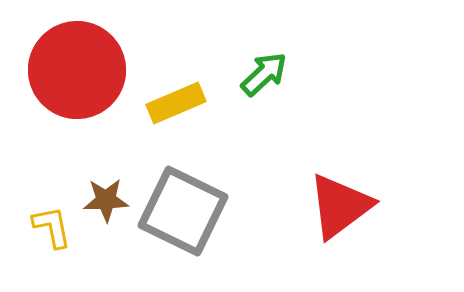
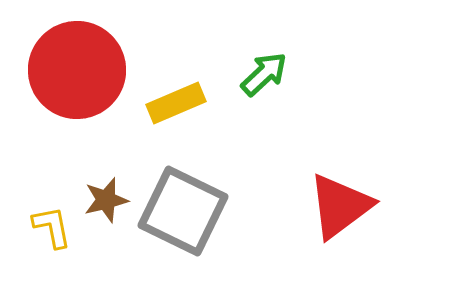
brown star: rotated 12 degrees counterclockwise
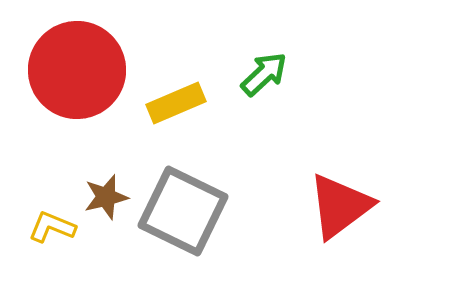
brown star: moved 3 px up
yellow L-shape: rotated 57 degrees counterclockwise
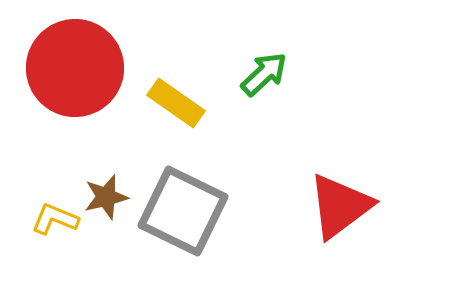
red circle: moved 2 px left, 2 px up
yellow rectangle: rotated 58 degrees clockwise
yellow L-shape: moved 3 px right, 8 px up
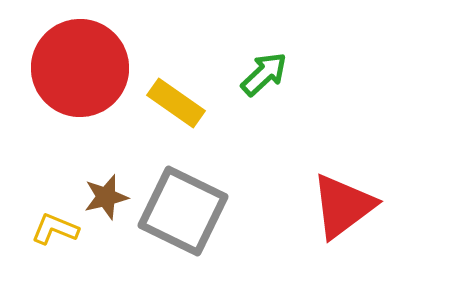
red circle: moved 5 px right
red triangle: moved 3 px right
yellow L-shape: moved 10 px down
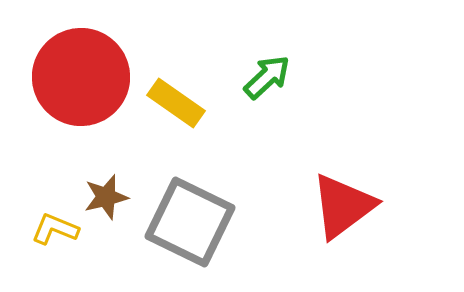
red circle: moved 1 px right, 9 px down
green arrow: moved 3 px right, 3 px down
gray square: moved 7 px right, 11 px down
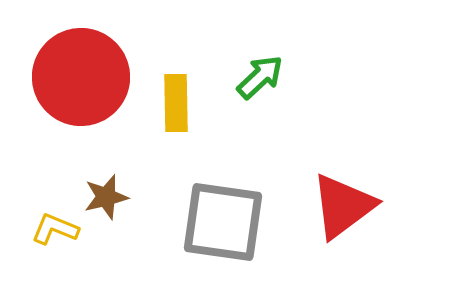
green arrow: moved 7 px left
yellow rectangle: rotated 54 degrees clockwise
gray square: moved 33 px right; rotated 18 degrees counterclockwise
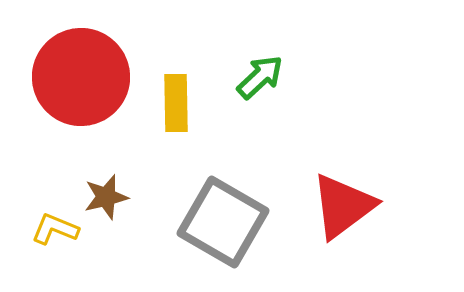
gray square: rotated 22 degrees clockwise
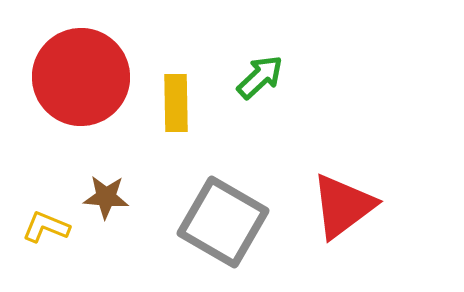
brown star: rotated 18 degrees clockwise
yellow L-shape: moved 9 px left, 2 px up
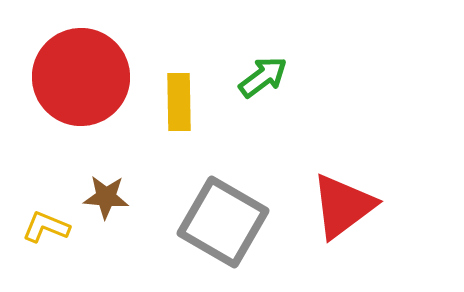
green arrow: moved 3 px right; rotated 6 degrees clockwise
yellow rectangle: moved 3 px right, 1 px up
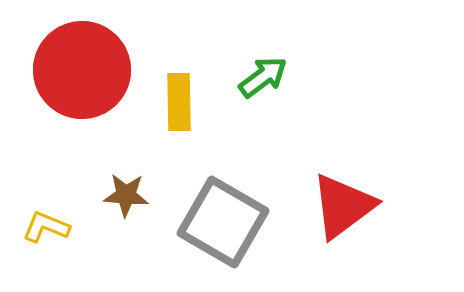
red circle: moved 1 px right, 7 px up
brown star: moved 20 px right, 2 px up
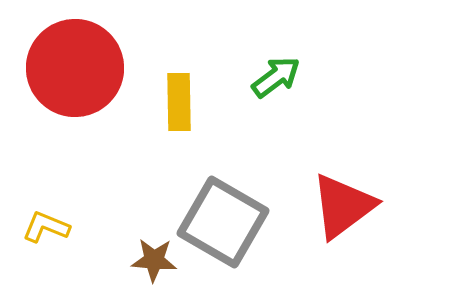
red circle: moved 7 px left, 2 px up
green arrow: moved 13 px right
brown star: moved 28 px right, 65 px down
